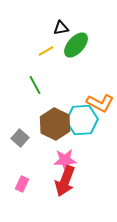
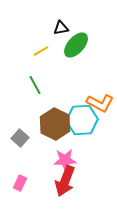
yellow line: moved 5 px left
pink rectangle: moved 2 px left, 1 px up
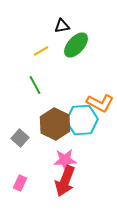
black triangle: moved 1 px right, 2 px up
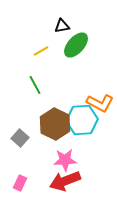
red arrow: rotated 48 degrees clockwise
